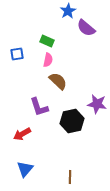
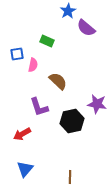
pink semicircle: moved 15 px left, 5 px down
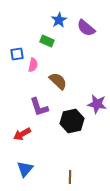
blue star: moved 9 px left, 9 px down
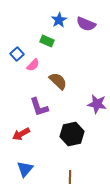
purple semicircle: moved 4 px up; rotated 18 degrees counterclockwise
blue square: rotated 32 degrees counterclockwise
pink semicircle: rotated 32 degrees clockwise
black hexagon: moved 13 px down
red arrow: moved 1 px left
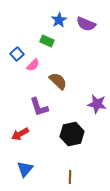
red arrow: moved 1 px left
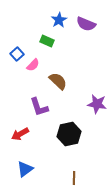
black hexagon: moved 3 px left
blue triangle: rotated 12 degrees clockwise
brown line: moved 4 px right, 1 px down
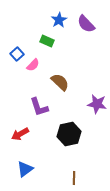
purple semicircle: rotated 24 degrees clockwise
brown semicircle: moved 2 px right, 1 px down
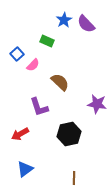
blue star: moved 5 px right
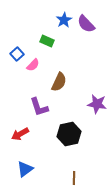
brown semicircle: moved 1 px left; rotated 72 degrees clockwise
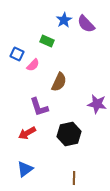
blue square: rotated 24 degrees counterclockwise
red arrow: moved 7 px right, 1 px up
